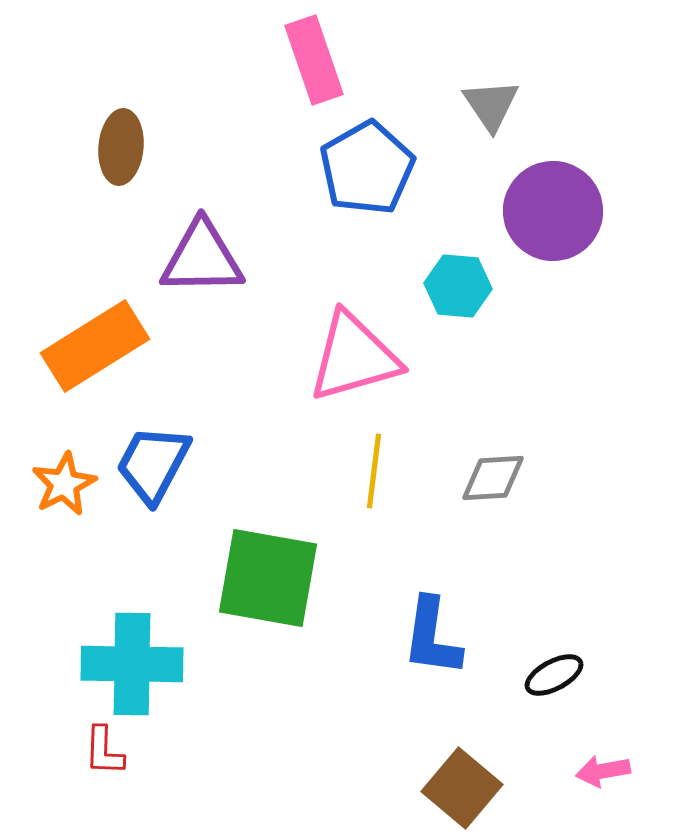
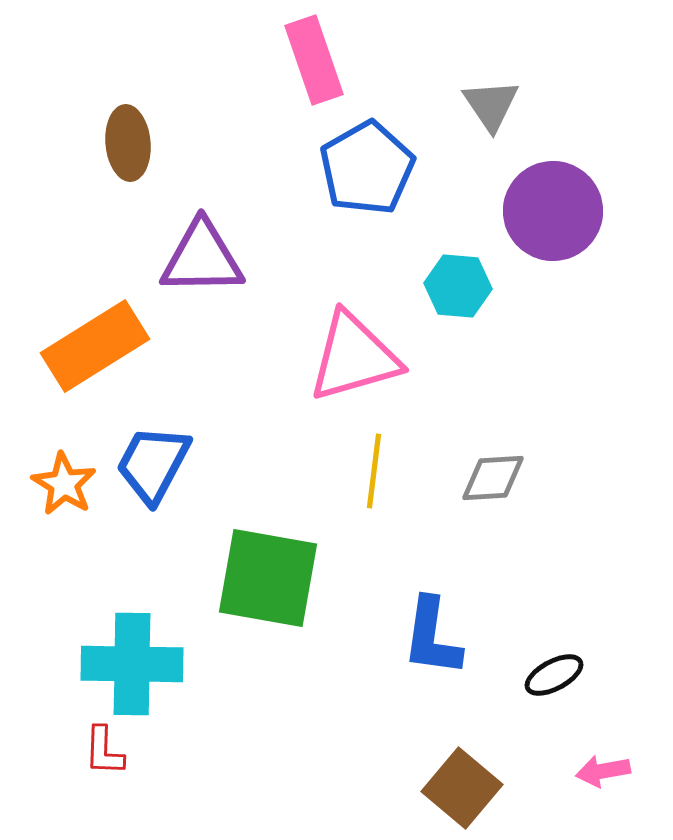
brown ellipse: moved 7 px right, 4 px up; rotated 10 degrees counterclockwise
orange star: rotated 14 degrees counterclockwise
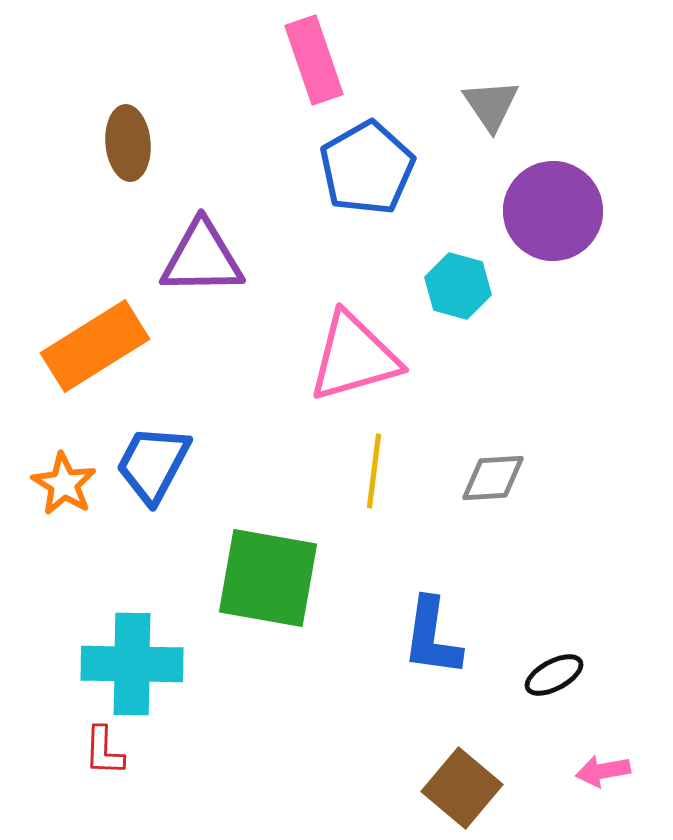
cyan hexagon: rotated 10 degrees clockwise
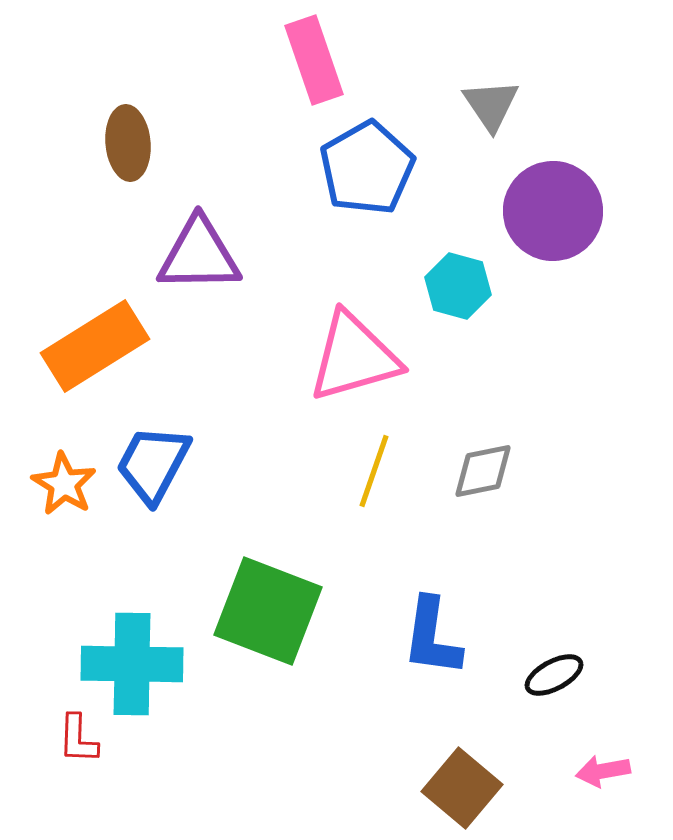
purple triangle: moved 3 px left, 3 px up
yellow line: rotated 12 degrees clockwise
gray diamond: moved 10 px left, 7 px up; rotated 8 degrees counterclockwise
green square: moved 33 px down; rotated 11 degrees clockwise
red L-shape: moved 26 px left, 12 px up
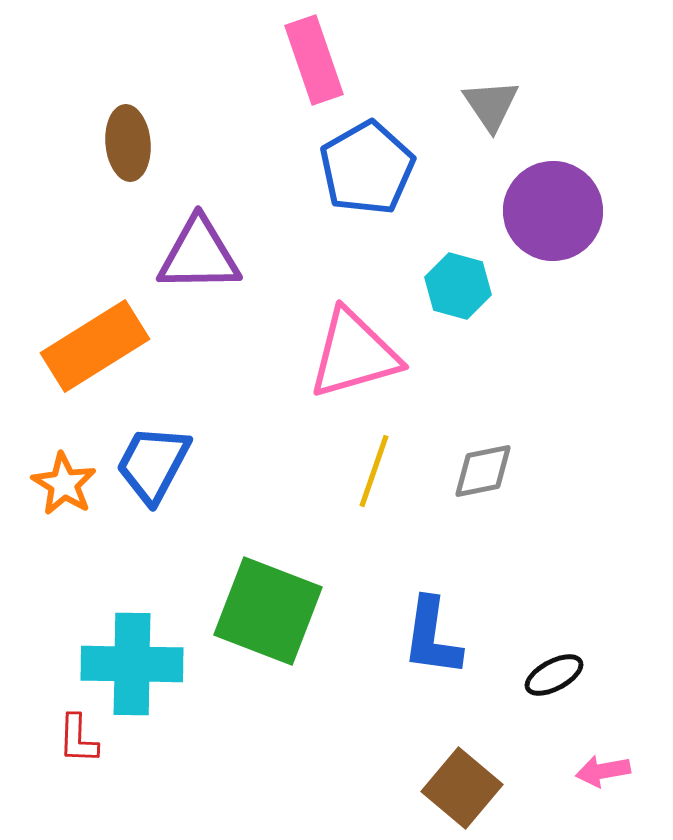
pink triangle: moved 3 px up
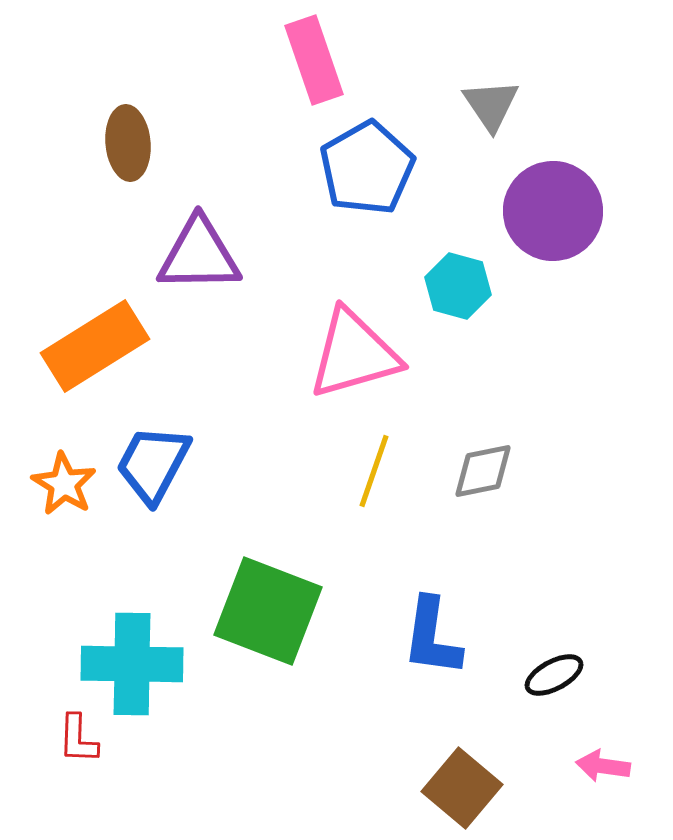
pink arrow: moved 5 px up; rotated 18 degrees clockwise
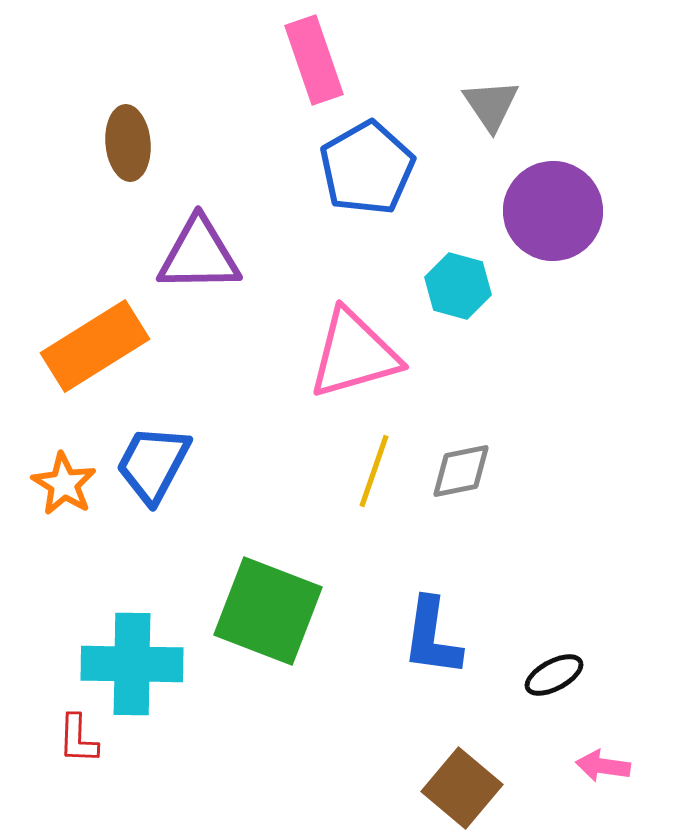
gray diamond: moved 22 px left
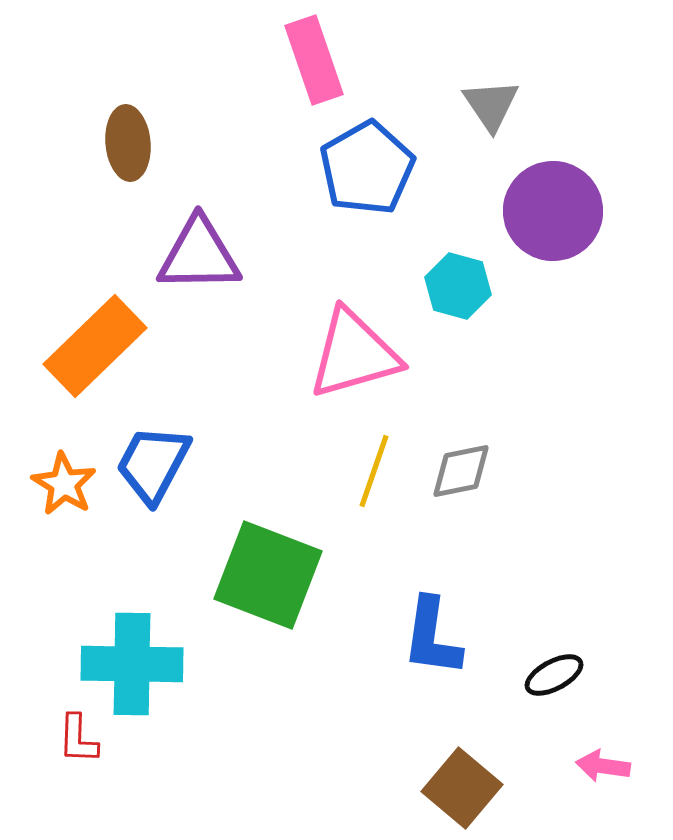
orange rectangle: rotated 12 degrees counterclockwise
green square: moved 36 px up
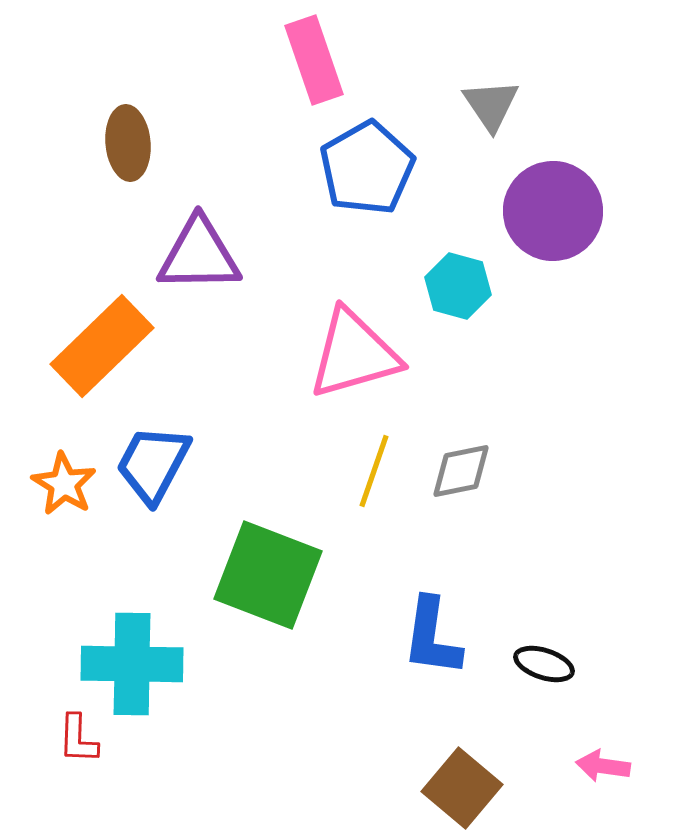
orange rectangle: moved 7 px right
black ellipse: moved 10 px left, 11 px up; rotated 46 degrees clockwise
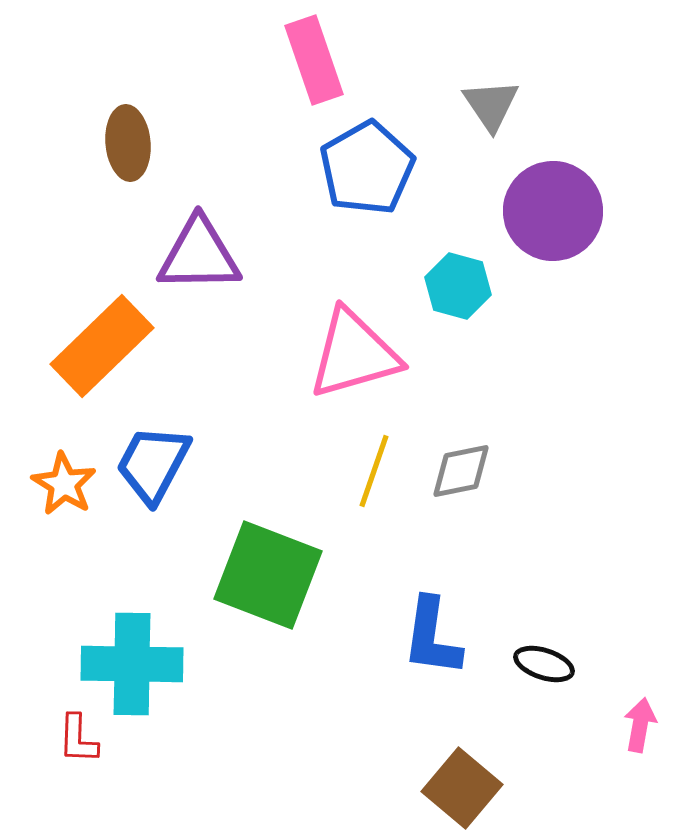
pink arrow: moved 37 px right, 41 px up; rotated 92 degrees clockwise
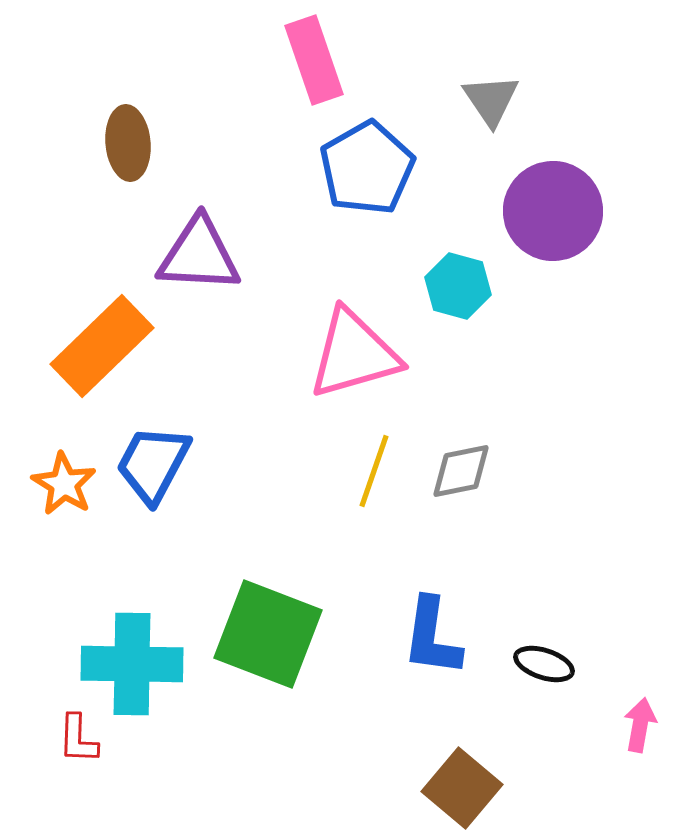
gray triangle: moved 5 px up
purple triangle: rotated 4 degrees clockwise
green square: moved 59 px down
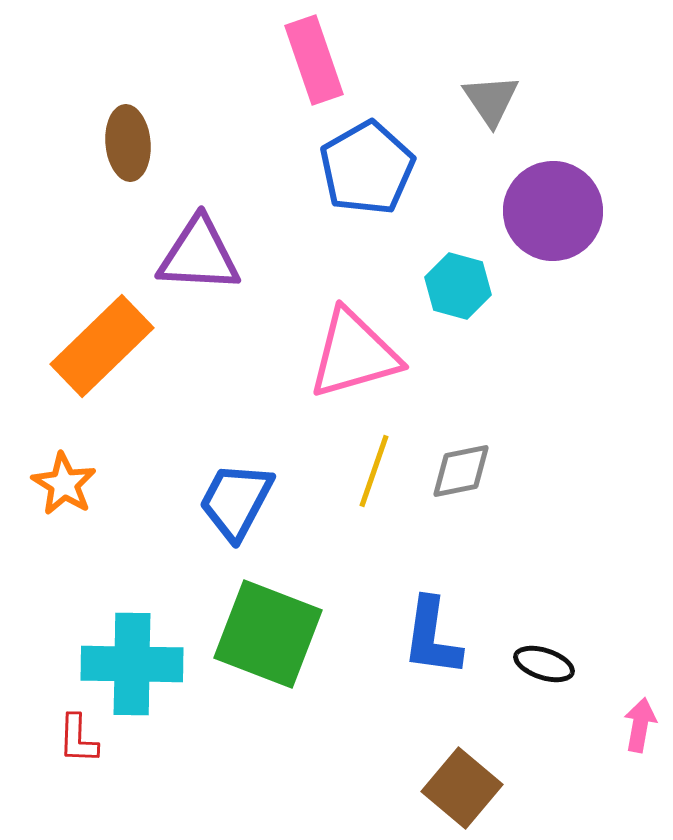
blue trapezoid: moved 83 px right, 37 px down
